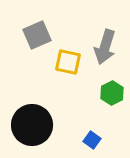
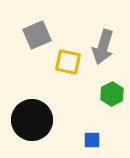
gray arrow: moved 2 px left
green hexagon: moved 1 px down
black circle: moved 5 px up
blue square: rotated 36 degrees counterclockwise
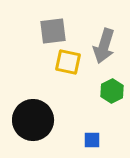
gray square: moved 16 px right, 4 px up; rotated 16 degrees clockwise
gray arrow: moved 1 px right, 1 px up
green hexagon: moved 3 px up
black circle: moved 1 px right
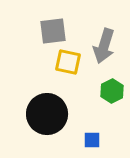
black circle: moved 14 px right, 6 px up
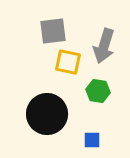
green hexagon: moved 14 px left; rotated 25 degrees counterclockwise
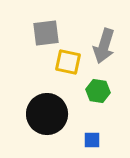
gray square: moved 7 px left, 2 px down
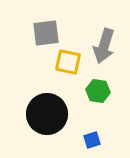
blue square: rotated 18 degrees counterclockwise
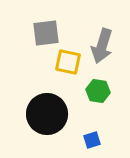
gray arrow: moved 2 px left
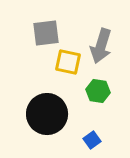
gray arrow: moved 1 px left
blue square: rotated 18 degrees counterclockwise
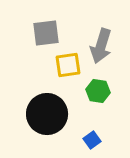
yellow square: moved 3 px down; rotated 20 degrees counterclockwise
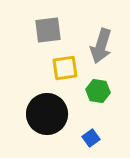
gray square: moved 2 px right, 3 px up
yellow square: moved 3 px left, 3 px down
blue square: moved 1 px left, 2 px up
